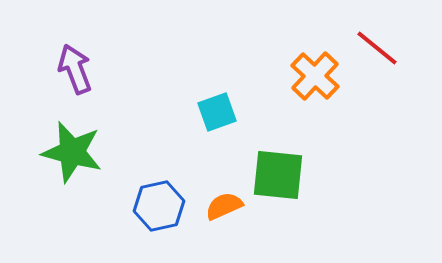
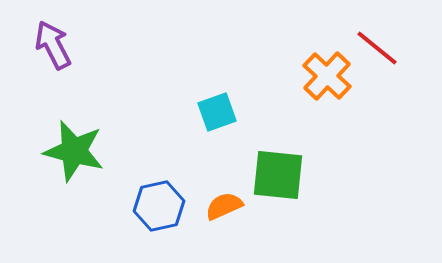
purple arrow: moved 22 px left, 24 px up; rotated 6 degrees counterclockwise
orange cross: moved 12 px right
green star: moved 2 px right, 1 px up
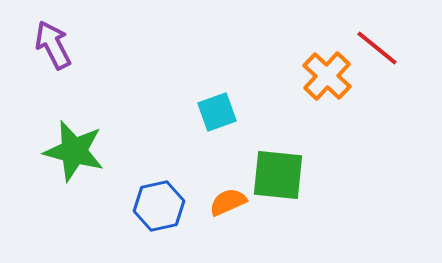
orange semicircle: moved 4 px right, 4 px up
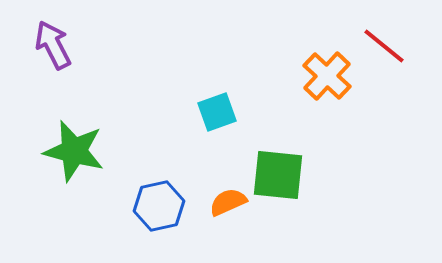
red line: moved 7 px right, 2 px up
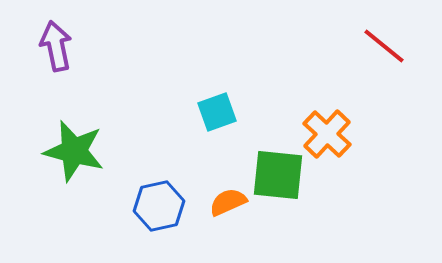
purple arrow: moved 3 px right, 1 px down; rotated 15 degrees clockwise
orange cross: moved 58 px down
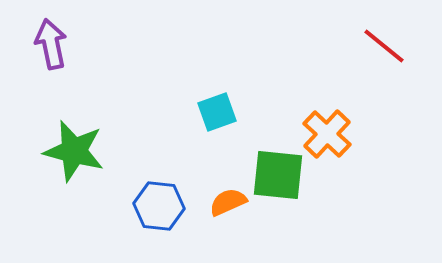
purple arrow: moved 5 px left, 2 px up
blue hexagon: rotated 18 degrees clockwise
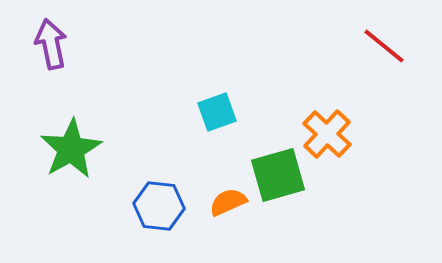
green star: moved 3 px left, 2 px up; rotated 28 degrees clockwise
green square: rotated 22 degrees counterclockwise
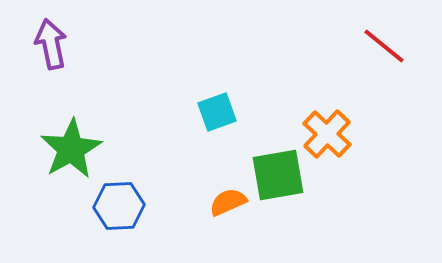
green square: rotated 6 degrees clockwise
blue hexagon: moved 40 px left; rotated 9 degrees counterclockwise
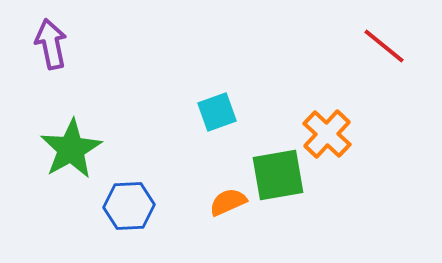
blue hexagon: moved 10 px right
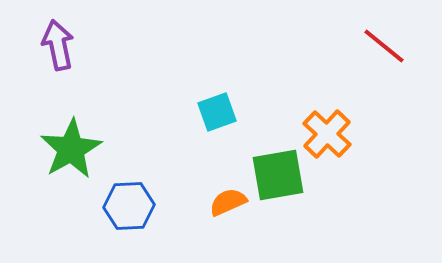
purple arrow: moved 7 px right, 1 px down
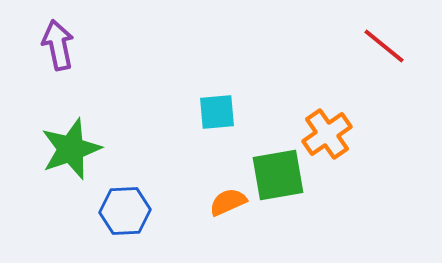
cyan square: rotated 15 degrees clockwise
orange cross: rotated 12 degrees clockwise
green star: rotated 10 degrees clockwise
blue hexagon: moved 4 px left, 5 px down
